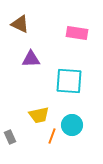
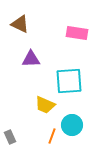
cyan square: rotated 8 degrees counterclockwise
yellow trapezoid: moved 6 px right, 10 px up; rotated 35 degrees clockwise
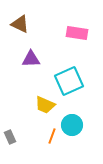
cyan square: rotated 20 degrees counterclockwise
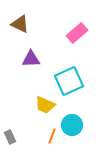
pink rectangle: rotated 50 degrees counterclockwise
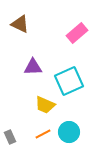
purple triangle: moved 2 px right, 8 px down
cyan circle: moved 3 px left, 7 px down
orange line: moved 9 px left, 2 px up; rotated 42 degrees clockwise
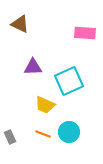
pink rectangle: moved 8 px right; rotated 45 degrees clockwise
orange line: rotated 49 degrees clockwise
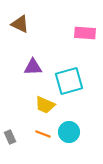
cyan square: rotated 8 degrees clockwise
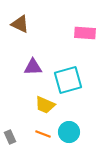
cyan square: moved 1 px left, 1 px up
